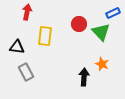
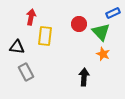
red arrow: moved 4 px right, 5 px down
orange star: moved 1 px right, 10 px up
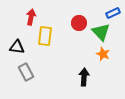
red circle: moved 1 px up
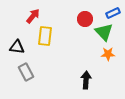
red arrow: moved 2 px right, 1 px up; rotated 28 degrees clockwise
red circle: moved 6 px right, 4 px up
green triangle: moved 3 px right
orange star: moved 5 px right; rotated 24 degrees counterclockwise
black arrow: moved 2 px right, 3 px down
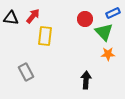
black triangle: moved 6 px left, 29 px up
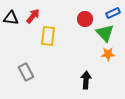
green triangle: moved 1 px right, 1 px down
yellow rectangle: moved 3 px right
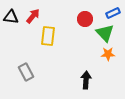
black triangle: moved 1 px up
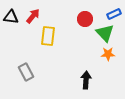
blue rectangle: moved 1 px right, 1 px down
